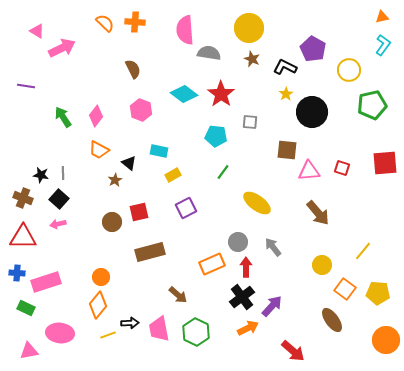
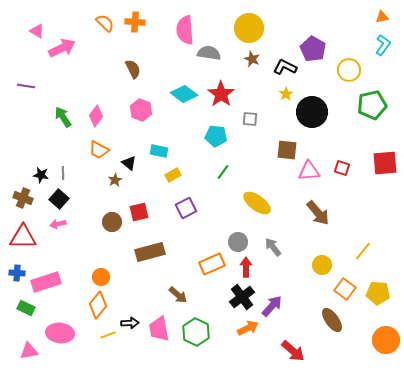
gray square at (250, 122): moved 3 px up
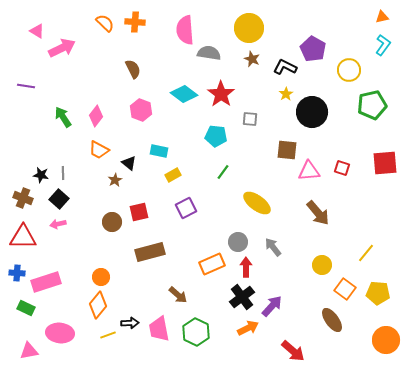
yellow line at (363, 251): moved 3 px right, 2 px down
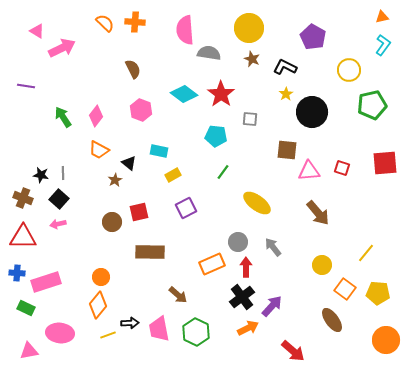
purple pentagon at (313, 49): moved 12 px up
brown rectangle at (150, 252): rotated 16 degrees clockwise
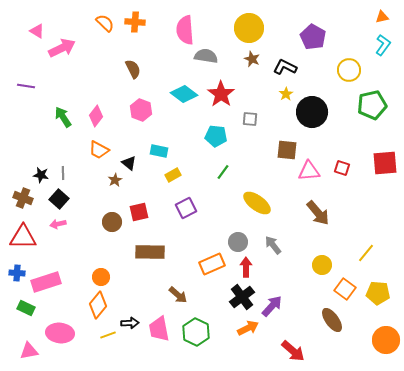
gray semicircle at (209, 53): moved 3 px left, 3 px down
gray arrow at (273, 247): moved 2 px up
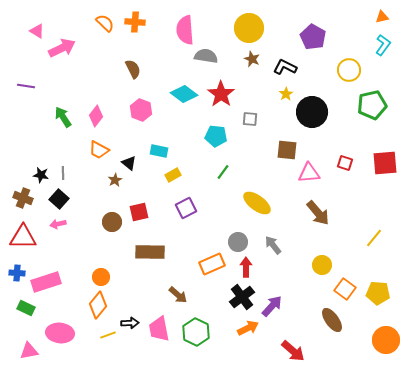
red square at (342, 168): moved 3 px right, 5 px up
pink triangle at (309, 171): moved 2 px down
yellow line at (366, 253): moved 8 px right, 15 px up
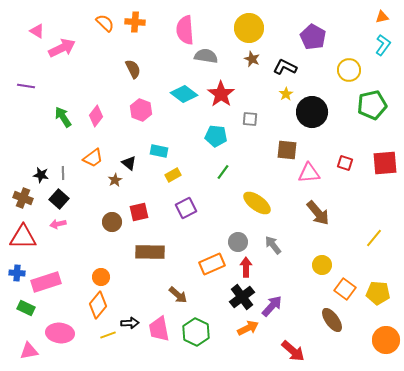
orange trapezoid at (99, 150): moved 6 px left, 8 px down; rotated 65 degrees counterclockwise
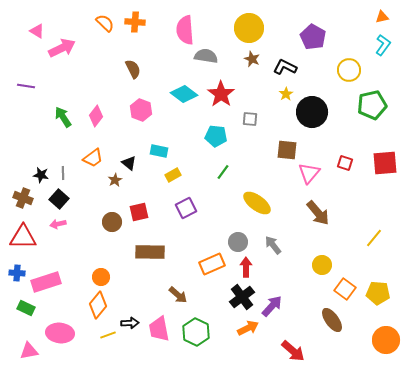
pink triangle at (309, 173): rotated 45 degrees counterclockwise
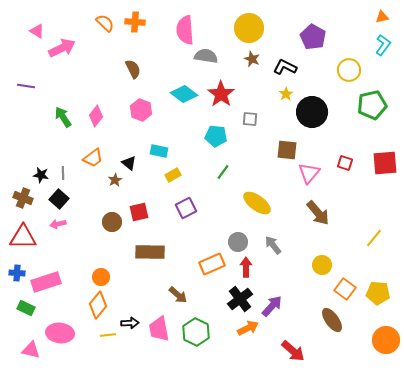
black cross at (242, 297): moved 2 px left, 2 px down
yellow line at (108, 335): rotated 14 degrees clockwise
pink triangle at (29, 351): moved 2 px right, 1 px up; rotated 24 degrees clockwise
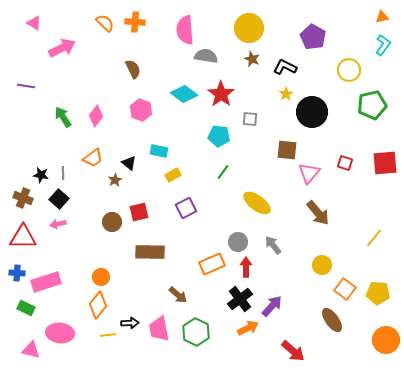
pink triangle at (37, 31): moved 3 px left, 8 px up
cyan pentagon at (216, 136): moved 3 px right
